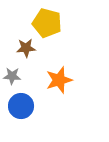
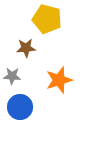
yellow pentagon: moved 4 px up
blue circle: moved 1 px left, 1 px down
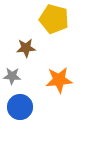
yellow pentagon: moved 7 px right
orange star: rotated 12 degrees clockwise
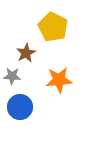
yellow pentagon: moved 1 px left, 8 px down; rotated 12 degrees clockwise
brown star: moved 5 px down; rotated 24 degrees counterclockwise
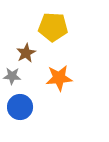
yellow pentagon: rotated 24 degrees counterclockwise
orange star: moved 2 px up
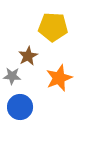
brown star: moved 2 px right, 3 px down
orange star: rotated 16 degrees counterclockwise
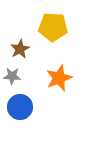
brown star: moved 8 px left, 7 px up
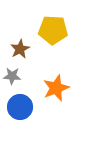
yellow pentagon: moved 3 px down
orange star: moved 3 px left, 10 px down
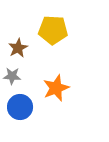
brown star: moved 2 px left, 1 px up
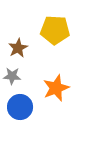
yellow pentagon: moved 2 px right
